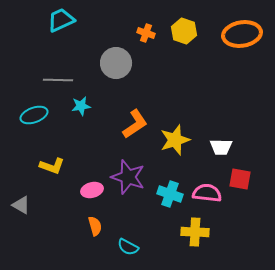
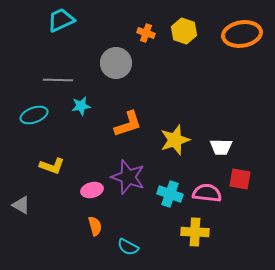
orange L-shape: moved 7 px left; rotated 16 degrees clockwise
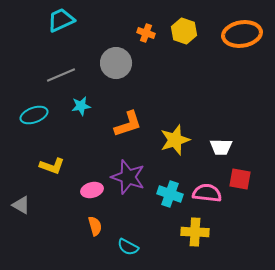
gray line: moved 3 px right, 5 px up; rotated 24 degrees counterclockwise
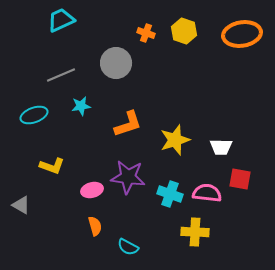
purple star: rotated 12 degrees counterclockwise
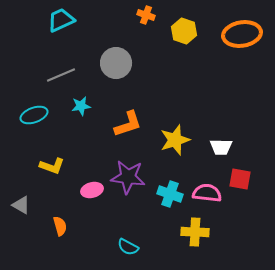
orange cross: moved 18 px up
orange semicircle: moved 35 px left
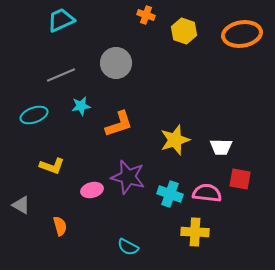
orange L-shape: moved 9 px left
purple star: rotated 8 degrees clockwise
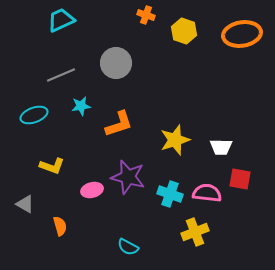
gray triangle: moved 4 px right, 1 px up
yellow cross: rotated 24 degrees counterclockwise
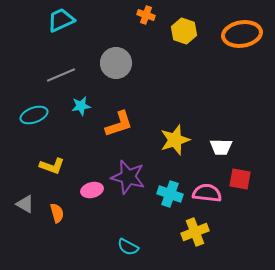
orange semicircle: moved 3 px left, 13 px up
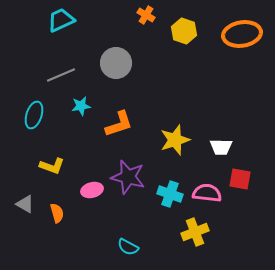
orange cross: rotated 12 degrees clockwise
cyan ellipse: rotated 52 degrees counterclockwise
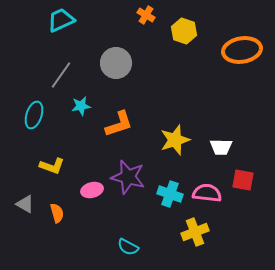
orange ellipse: moved 16 px down
gray line: rotated 32 degrees counterclockwise
red square: moved 3 px right, 1 px down
